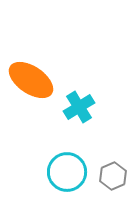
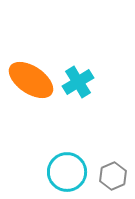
cyan cross: moved 1 px left, 25 px up
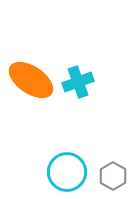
cyan cross: rotated 12 degrees clockwise
gray hexagon: rotated 8 degrees counterclockwise
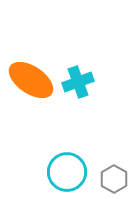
gray hexagon: moved 1 px right, 3 px down
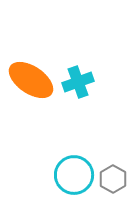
cyan circle: moved 7 px right, 3 px down
gray hexagon: moved 1 px left
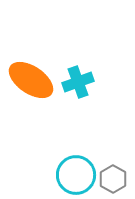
cyan circle: moved 2 px right
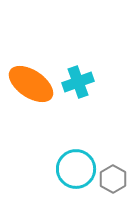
orange ellipse: moved 4 px down
cyan circle: moved 6 px up
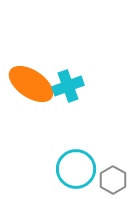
cyan cross: moved 10 px left, 4 px down
gray hexagon: moved 1 px down
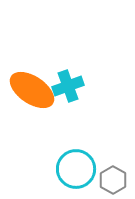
orange ellipse: moved 1 px right, 6 px down
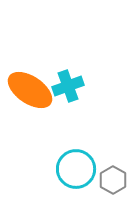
orange ellipse: moved 2 px left
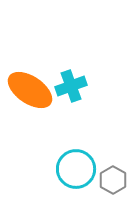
cyan cross: moved 3 px right
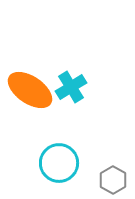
cyan cross: moved 1 px down; rotated 12 degrees counterclockwise
cyan circle: moved 17 px left, 6 px up
